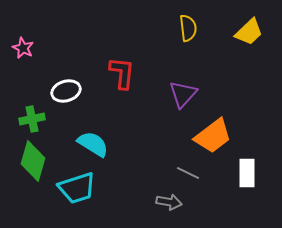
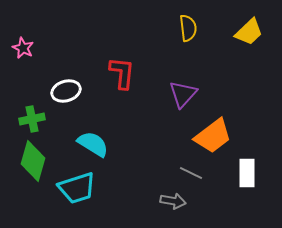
gray line: moved 3 px right
gray arrow: moved 4 px right, 1 px up
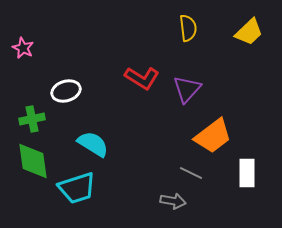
red L-shape: moved 20 px right, 5 px down; rotated 116 degrees clockwise
purple triangle: moved 4 px right, 5 px up
green diamond: rotated 24 degrees counterclockwise
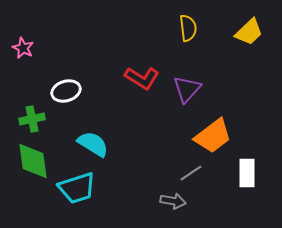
gray line: rotated 60 degrees counterclockwise
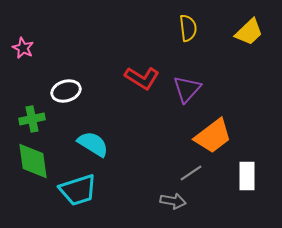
white rectangle: moved 3 px down
cyan trapezoid: moved 1 px right, 2 px down
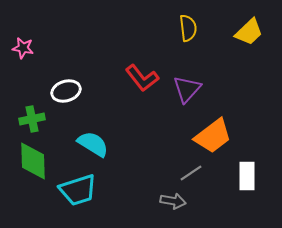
pink star: rotated 15 degrees counterclockwise
red L-shape: rotated 20 degrees clockwise
green diamond: rotated 6 degrees clockwise
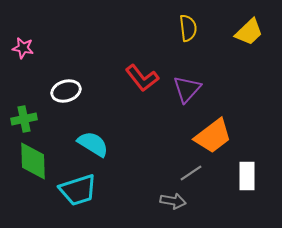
green cross: moved 8 px left
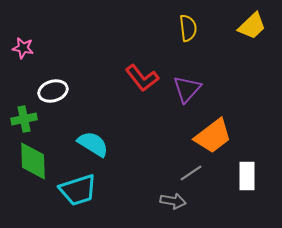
yellow trapezoid: moved 3 px right, 6 px up
white ellipse: moved 13 px left
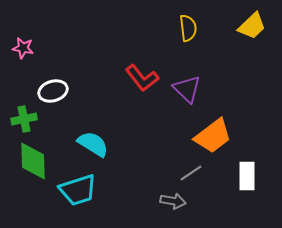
purple triangle: rotated 28 degrees counterclockwise
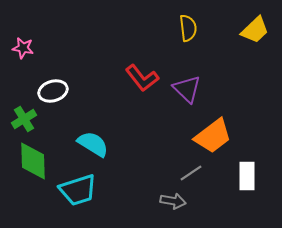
yellow trapezoid: moved 3 px right, 4 px down
green cross: rotated 20 degrees counterclockwise
